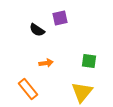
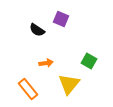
purple square: moved 1 px right, 1 px down; rotated 35 degrees clockwise
green square: rotated 21 degrees clockwise
yellow triangle: moved 13 px left, 8 px up
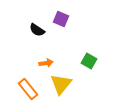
yellow triangle: moved 8 px left
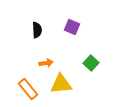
purple square: moved 11 px right, 8 px down
black semicircle: rotated 126 degrees counterclockwise
green square: moved 2 px right, 2 px down; rotated 14 degrees clockwise
yellow triangle: rotated 45 degrees clockwise
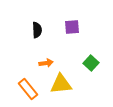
purple square: rotated 28 degrees counterclockwise
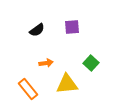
black semicircle: rotated 56 degrees clockwise
yellow triangle: moved 6 px right
